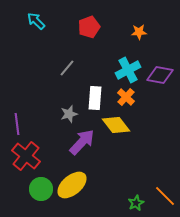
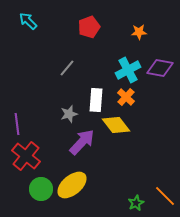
cyan arrow: moved 8 px left
purple diamond: moved 7 px up
white rectangle: moved 1 px right, 2 px down
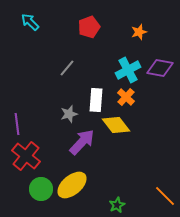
cyan arrow: moved 2 px right, 1 px down
orange star: rotated 14 degrees counterclockwise
green star: moved 19 px left, 2 px down
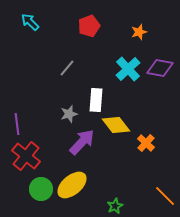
red pentagon: moved 1 px up
cyan cross: moved 1 px up; rotated 15 degrees counterclockwise
orange cross: moved 20 px right, 46 px down
green star: moved 2 px left, 1 px down
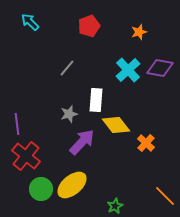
cyan cross: moved 1 px down
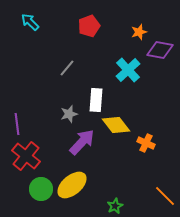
purple diamond: moved 18 px up
orange cross: rotated 18 degrees counterclockwise
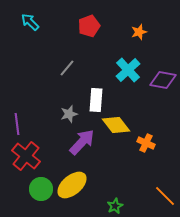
purple diamond: moved 3 px right, 30 px down
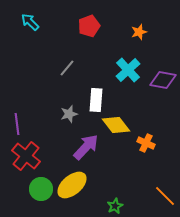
purple arrow: moved 4 px right, 5 px down
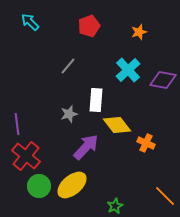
gray line: moved 1 px right, 2 px up
yellow diamond: moved 1 px right
green circle: moved 2 px left, 3 px up
